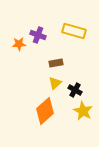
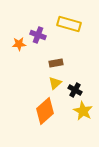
yellow rectangle: moved 5 px left, 7 px up
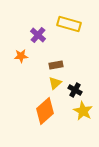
purple cross: rotated 21 degrees clockwise
orange star: moved 2 px right, 12 px down
brown rectangle: moved 2 px down
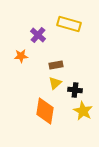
black cross: rotated 24 degrees counterclockwise
orange diamond: rotated 40 degrees counterclockwise
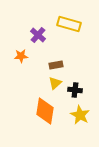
yellow star: moved 3 px left, 4 px down
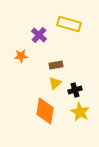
purple cross: moved 1 px right
black cross: rotated 24 degrees counterclockwise
yellow star: moved 3 px up
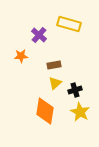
brown rectangle: moved 2 px left
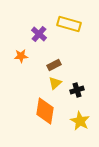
purple cross: moved 1 px up
brown rectangle: rotated 16 degrees counterclockwise
black cross: moved 2 px right
yellow star: moved 9 px down
